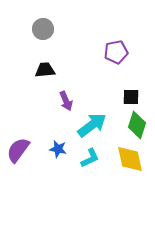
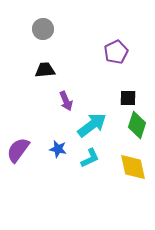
purple pentagon: rotated 15 degrees counterclockwise
black square: moved 3 px left, 1 px down
yellow diamond: moved 3 px right, 8 px down
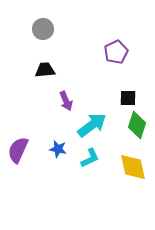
purple semicircle: rotated 12 degrees counterclockwise
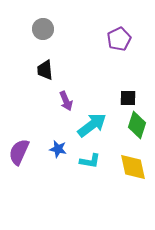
purple pentagon: moved 3 px right, 13 px up
black trapezoid: rotated 90 degrees counterclockwise
purple semicircle: moved 1 px right, 2 px down
cyan L-shape: moved 3 px down; rotated 35 degrees clockwise
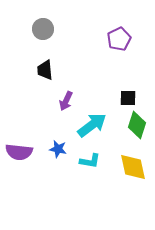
purple arrow: rotated 48 degrees clockwise
purple semicircle: rotated 108 degrees counterclockwise
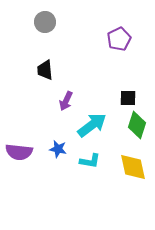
gray circle: moved 2 px right, 7 px up
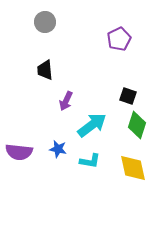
black square: moved 2 px up; rotated 18 degrees clockwise
yellow diamond: moved 1 px down
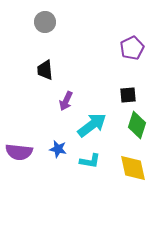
purple pentagon: moved 13 px right, 9 px down
black square: moved 1 px up; rotated 24 degrees counterclockwise
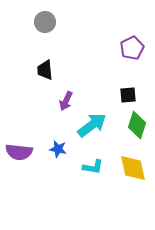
cyan L-shape: moved 3 px right, 6 px down
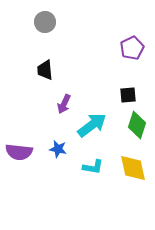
purple arrow: moved 2 px left, 3 px down
